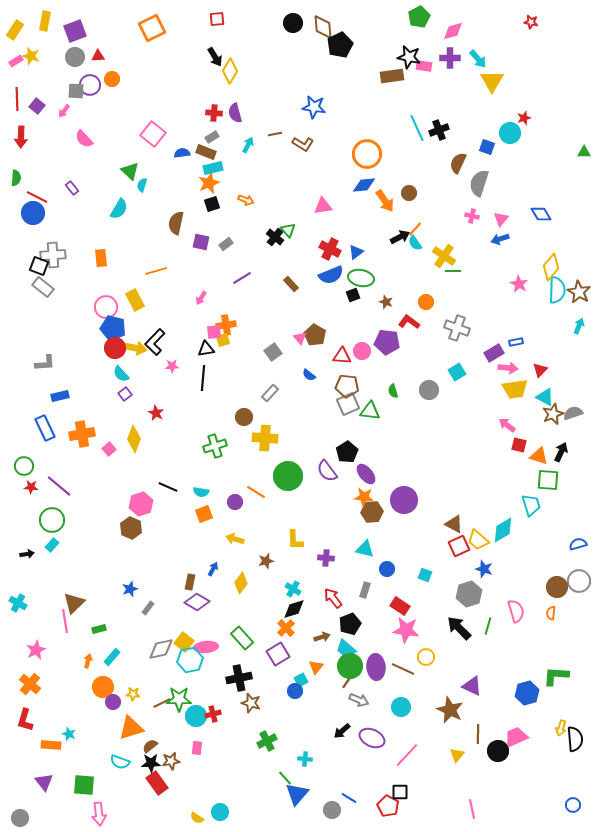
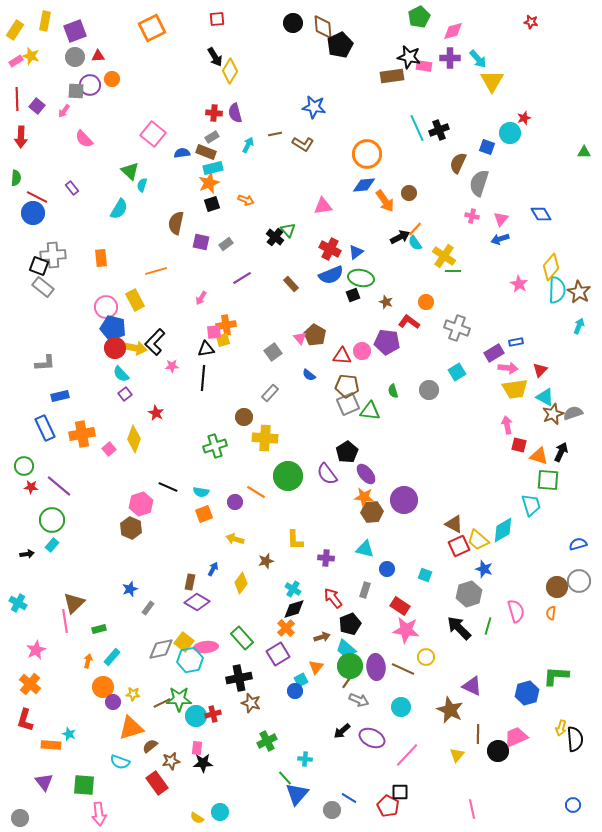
pink arrow at (507, 425): rotated 42 degrees clockwise
purple semicircle at (327, 471): moved 3 px down
black star at (151, 763): moved 52 px right
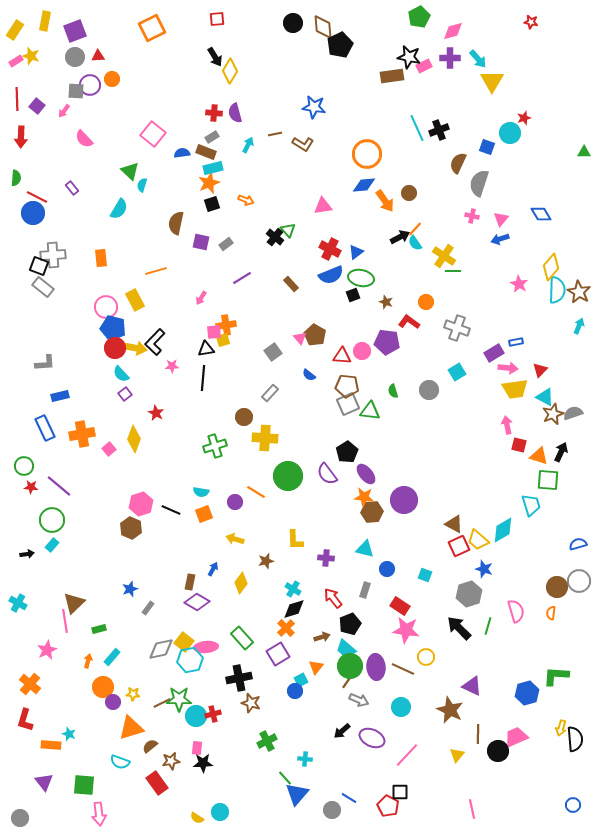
pink rectangle at (424, 66): rotated 35 degrees counterclockwise
black line at (168, 487): moved 3 px right, 23 px down
pink star at (36, 650): moved 11 px right
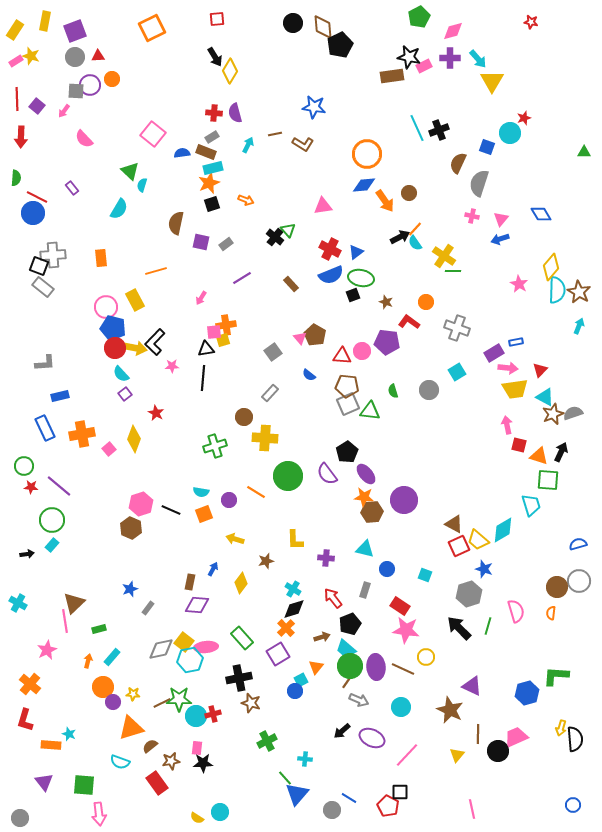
purple circle at (235, 502): moved 6 px left, 2 px up
purple diamond at (197, 602): moved 3 px down; rotated 25 degrees counterclockwise
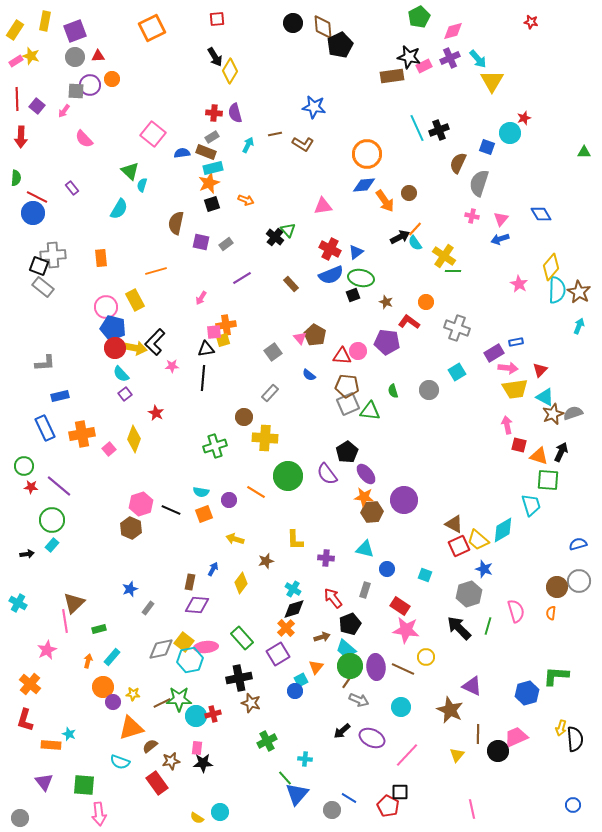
purple cross at (450, 58): rotated 24 degrees counterclockwise
pink circle at (362, 351): moved 4 px left
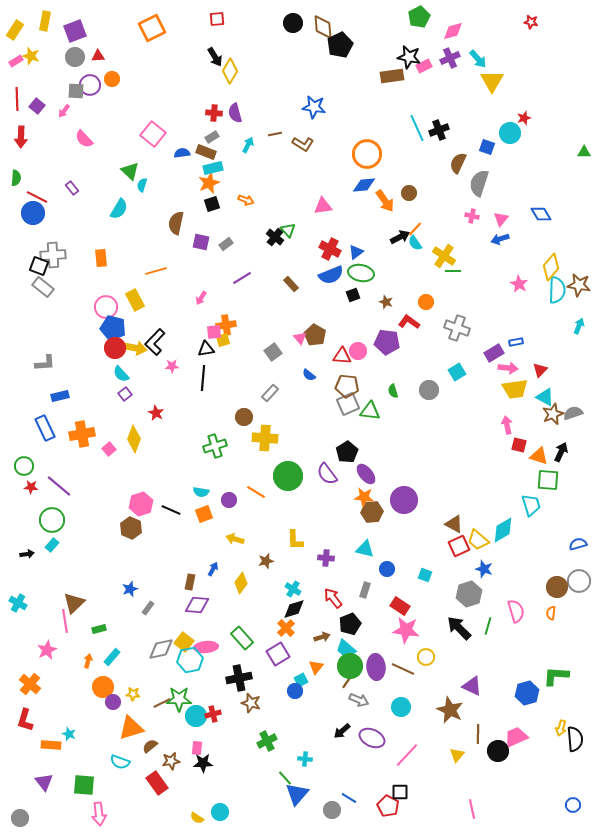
green ellipse at (361, 278): moved 5 px up
brown star at (579, 292): moved 7 px up; rotated 20 degrees counterclockwise
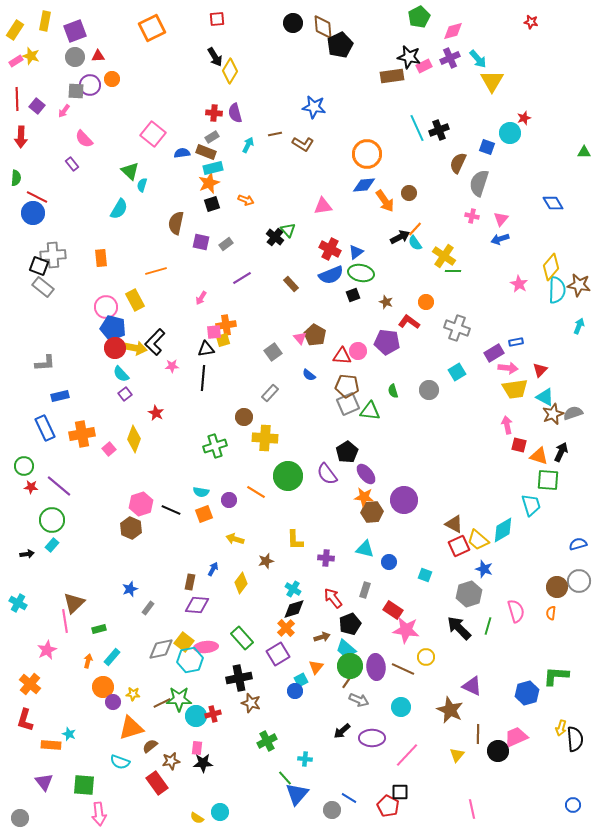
purple rectangle at (72, 188): moved 24 px up
blue diamond at (541, 214): moved 12 px right, 11 px up
blue circle at (387, 569): moved 2 px right, 7 px up
red rectangle at (400, 606): moved 7 px left, 4 px down
purple ellipse at (372, 738): rotated 25 degrees counterclockwise
